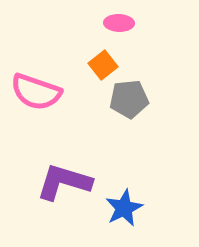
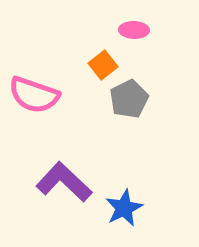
pink ellipse: moved 15 px right, 7 px down
pink semicircle: moved 2 px left, 3 px down
gray pentagon: rotated 21 degrees counterclockwise
purple L-shape: rotated 26 degrees clockwise
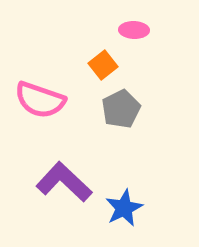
pink semicircle: moved 6 px right, 5 px down
gray pentagon: moved 8 px left, 10 px down
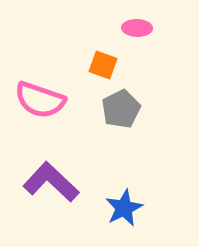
pink ellipse: moved 3 px right, 2 px up
orange square: rotated 32 degrees counterclockwise
purple L-shape: moved 13 px left
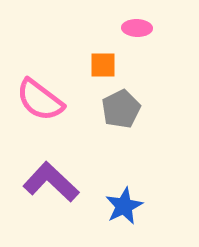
orange square: rotated 20 degrees counterclockwise
pink semicircle: rotated 18 degrees clockwise
blue star: moved 2 px up
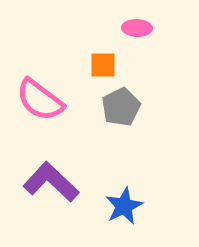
gray pentagon: moved 2 px up
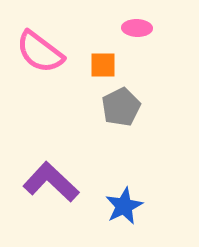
pink semicircle: moved 48 px up
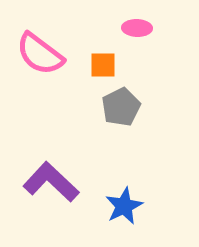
pink semicircle: moved 2 px down
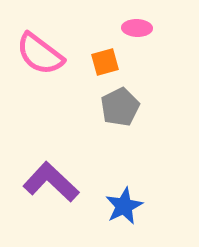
orange square: moved 2 px right, 3 px up; rotated 16 degrees counterclockwise
gray pentagon: moved 1 px left
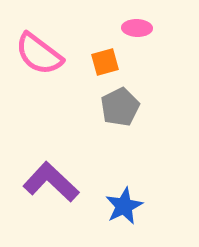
pink semicircle: moved 1 px left
